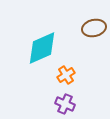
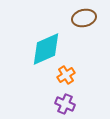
brown ellipse: moved 10 px left, 10 px up
cyan diamond: moved 4 px right, 1 px down
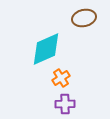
orange cross: moved 5 px left, 3 px down
purple cross: rotated 24 degrees counterclockwise
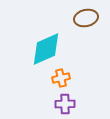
brown ellipse: moved 2 px right
orange cross: rotated 18 degrees clockwise
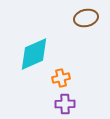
cyan diamond: moved 12 px left, 5 px down
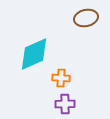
orange cross: rotated 18 degrees clockwise
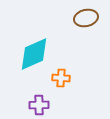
purple cross: moved 26 px left, 1 px down
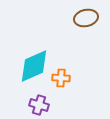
cyan diamond: moved 12 px down
purple cross: rotated 18 degrees clockwise
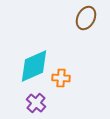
brown ellipse: rotated 50 degrees counterclockwise
purple cross: moved 3 px left, 2 px up; rotated 24 degrees clockwise
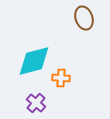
brown ellipse: moved 2 px left; rotated 45 degrees counterclockwise
cyan diamond: moved 5 px up; rotated 9 degrees clockwise
